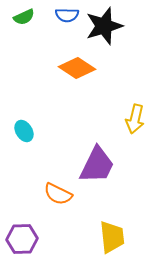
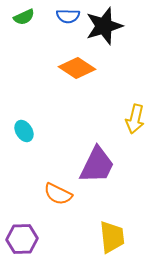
blue semicircle: moved 1 px right, 1 px down
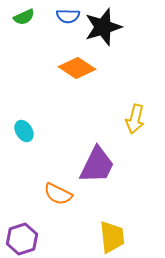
black star: moved 1 px left, 1 px down
purple hexagon: rotated 16 degrees counterclockwise
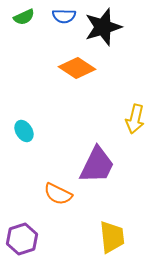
blue semicircle: moved 4 px left
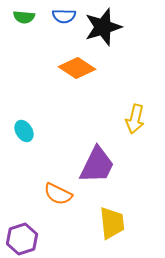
green semicircle: rotated 30 degrees clockwise
yellow trapezoid: moved 14 px up
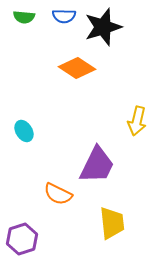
yellow arrow: moved 2 px right, 2 px down
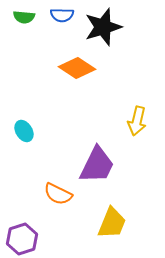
blue semicircle: moved 2 px left, 1 px up
yellow trapezoid: rotated 28 degrees clockwise
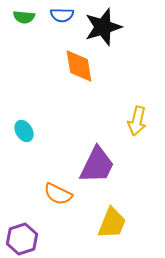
orange diamond: moved 2 px right, 2 px up; rotated 48 degrees clockwise
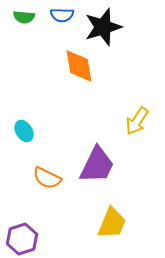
yellow arrow: rotated 20 degrees clockwise
orange semicircle: moved 11 px left, 16 px up
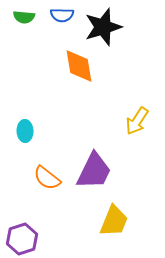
cyan ellipse: moved 1 px right; rotated 30 degrees clockwise
purple trapezoid: moved 3 px left, 6 px down
orange semicircle: rotated 12 degrees clockwise
yellow trapezoid: moved 2 px right, 2 px up
